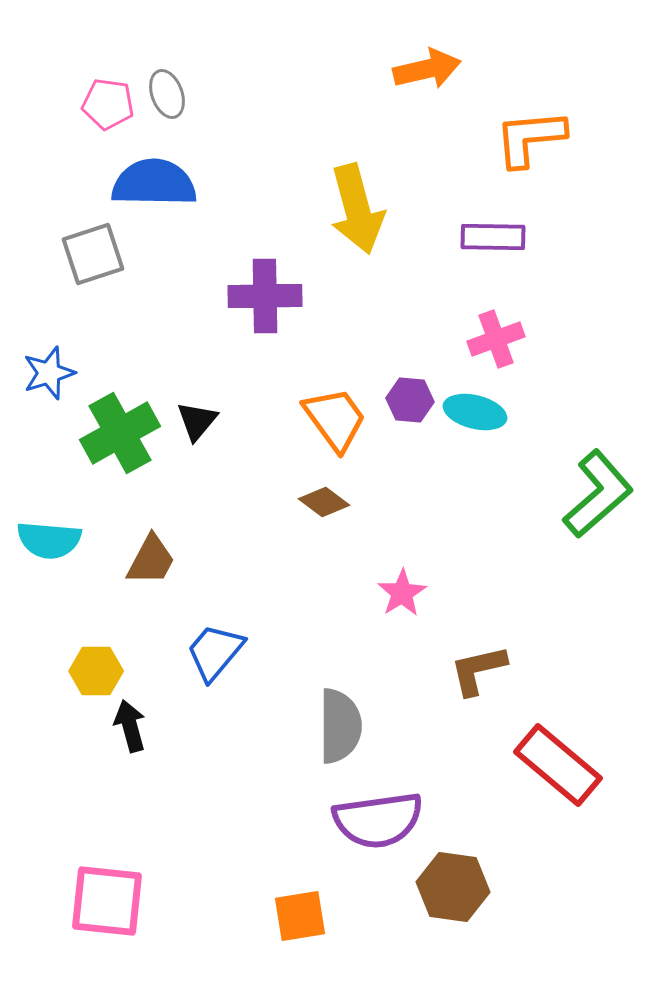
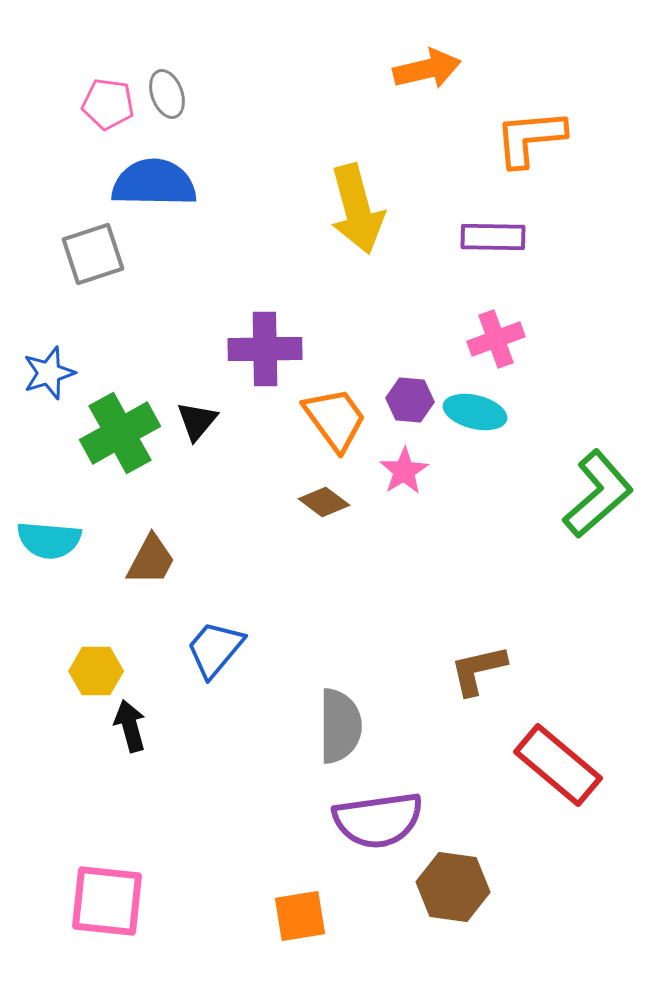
purple cross: moved 53 px down
pink star: moved 2 px right, 122 px up
blue trapezoid: moved 3 px up
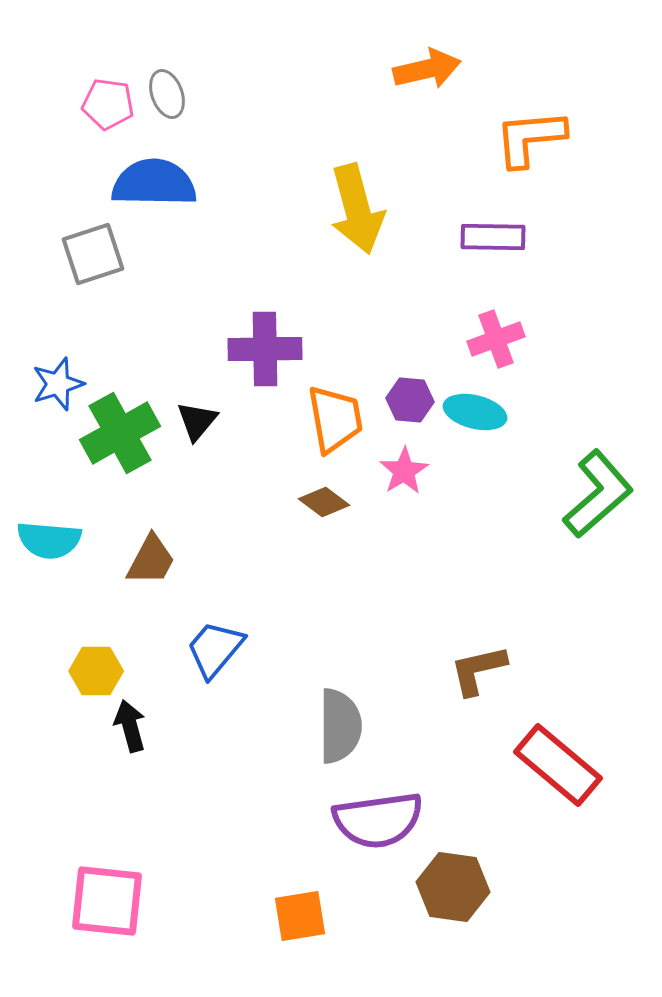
blue star: moved 9 px right, 11 px down
orange trapezoid: rotated 26 degrees clockwise
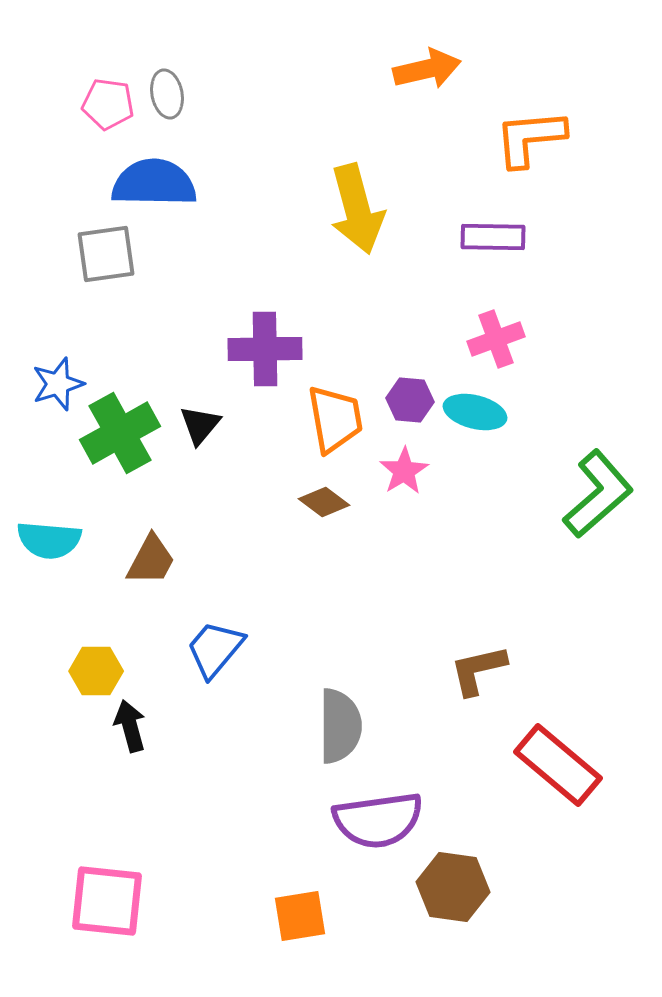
gray ellipse: rotated 9 degrees clockwise
gray square: moved 13 px right; rotated 10 degrees clockwise
black triangle: moved 3 px right, 4 px down
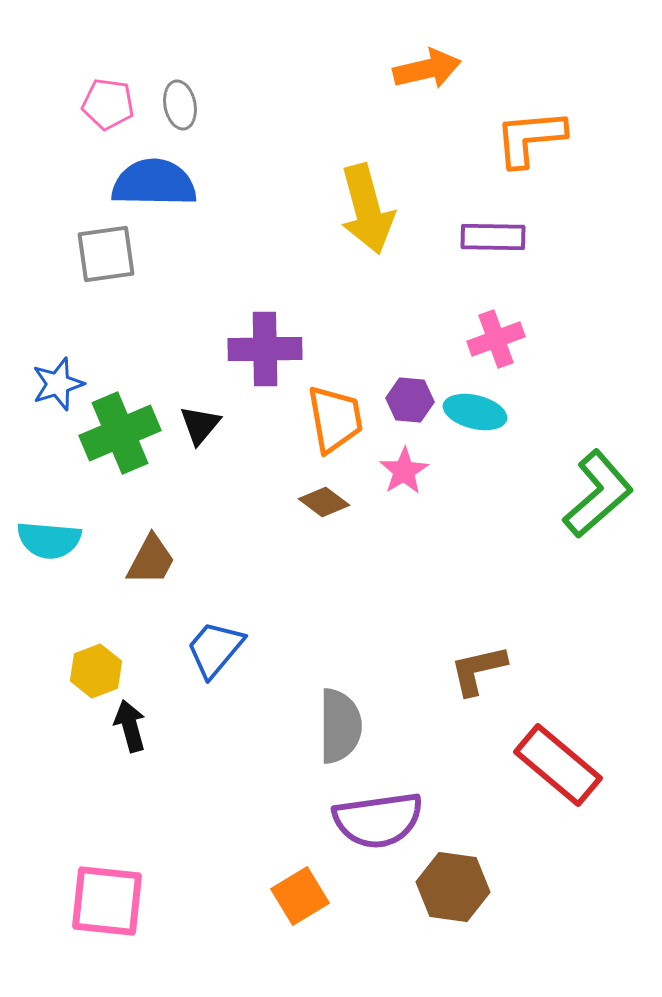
gray ellipse: moved 13 px right, 11 px down
yellow arrow: moved 10 px right
green cross: rotated 6 degrees clockwise
yellow hexagon: rotated 21 degrees counterclockwise
orange square: moved 20 px up; rotated 22 degrees counterclockwise
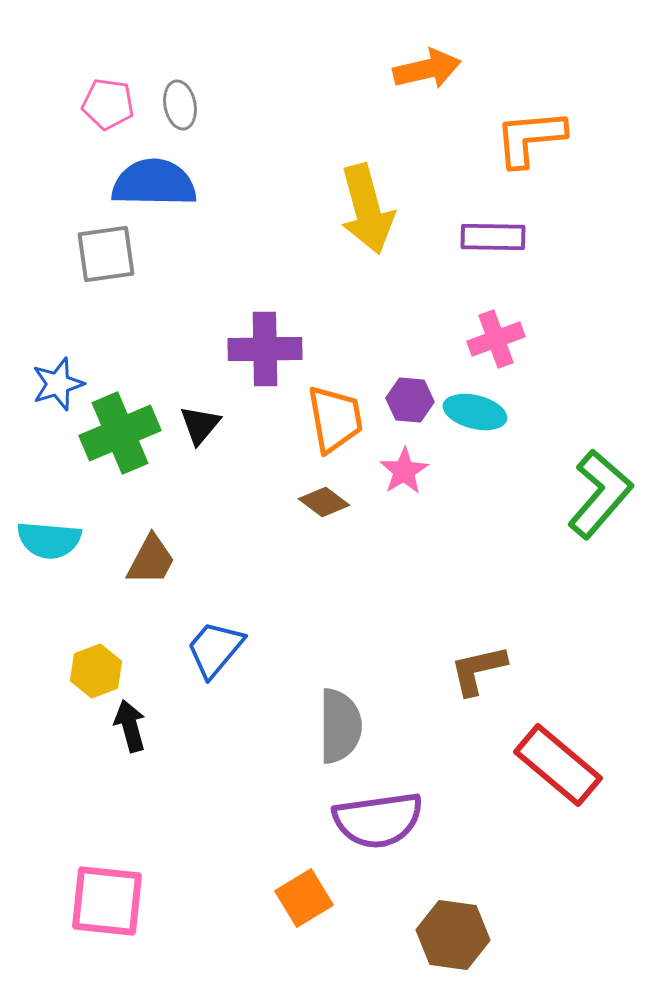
green L-shape: moved 2 px right; rotated 8 degrees counterclockwise
brown hexagon: moved 48 px down
orange square: moved 4 px right, 2 px down
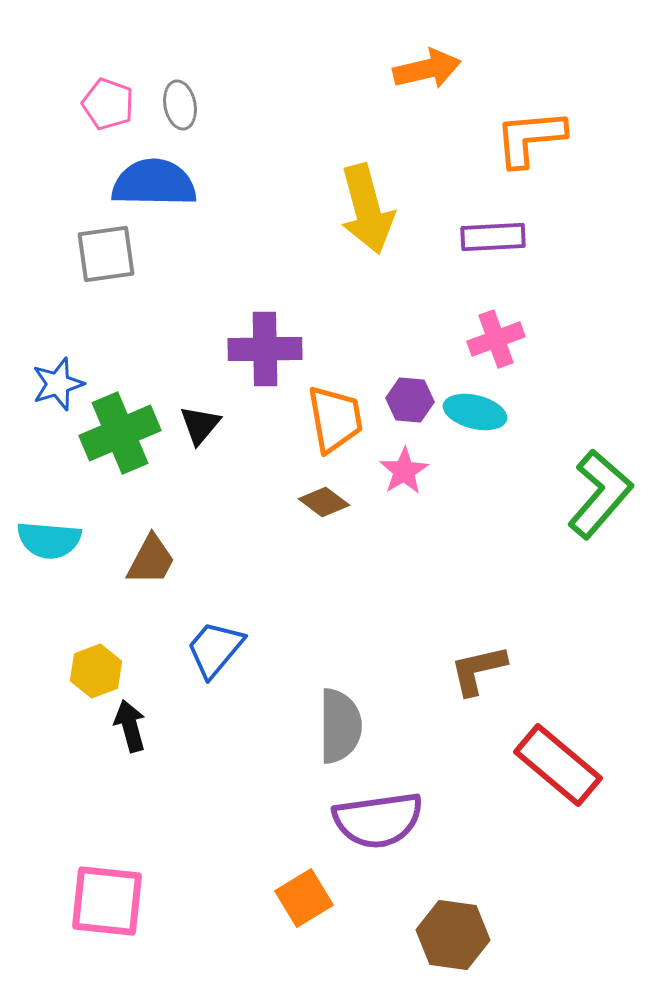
pink pentagon: rotated 12 degrees clockwise
purple rectangle: rotated 4 degrees counterclockwise
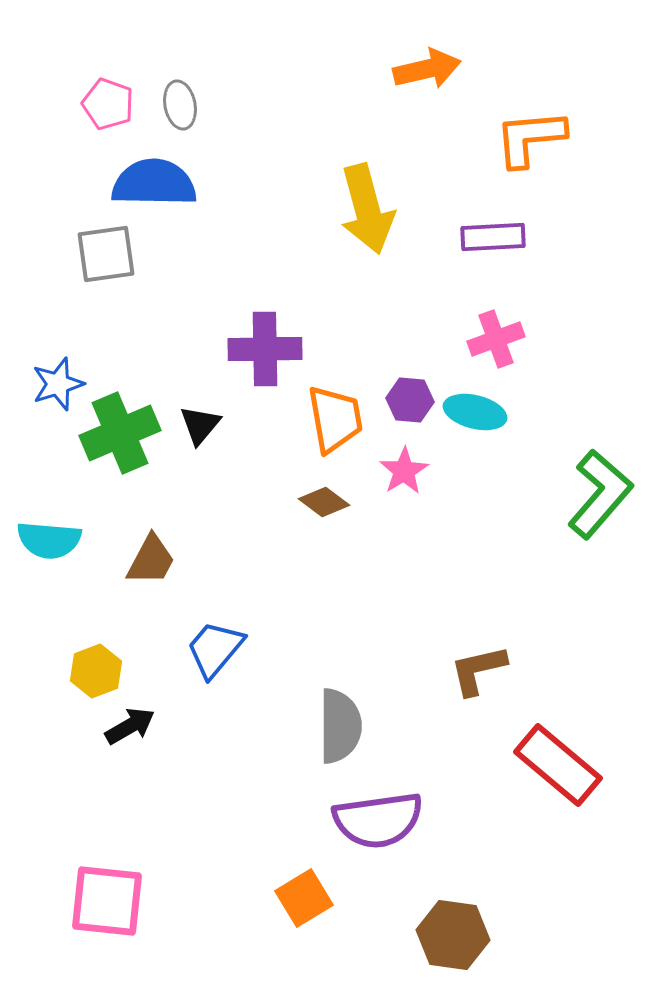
black arrow: rotated 75 degrees clockwise
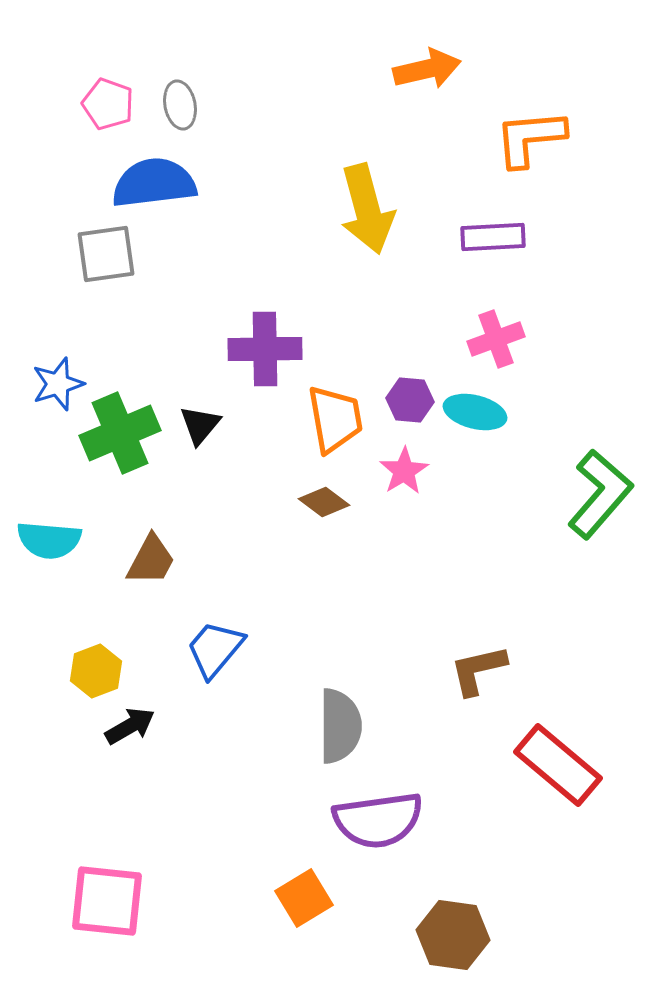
blue semicircle: rotated 8 degrees counterclockwise
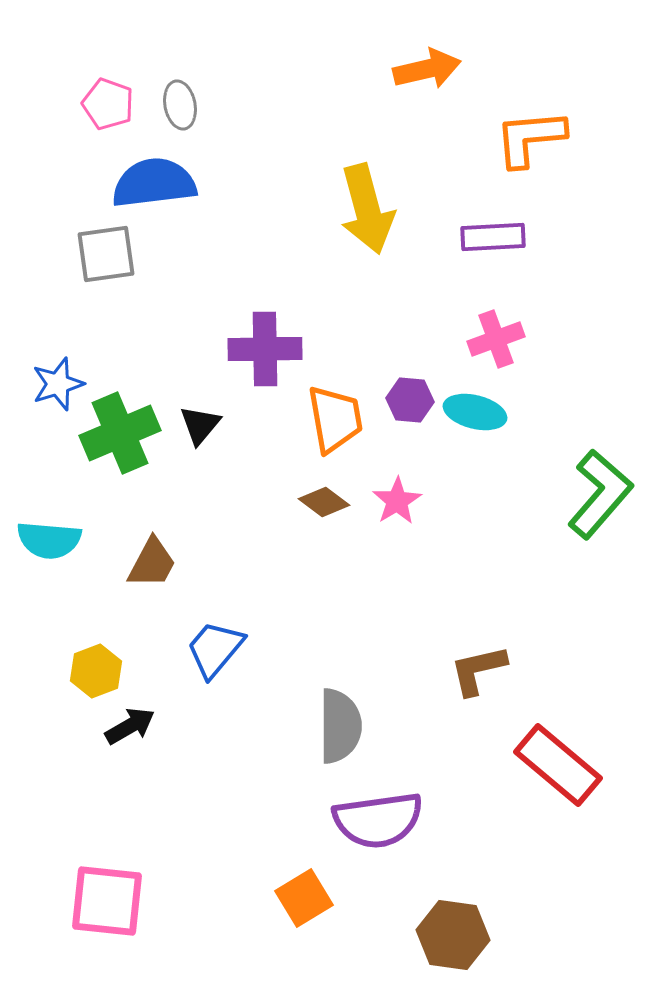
pink star: moved 7 px left, 30 px down
brown trapezoid: moved 1 px right, 3 px down
